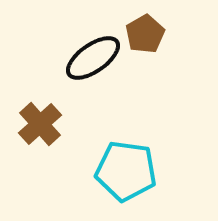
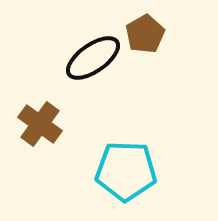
brown cross: rotated 12 degrees counterclockwise
cyan pentagon: rotated 6 degrees counterclockwise
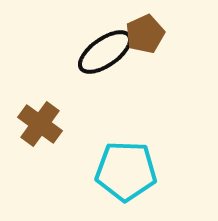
brown pentagon: rotated 6 degrees clockwise
black ellipse: moved 12 px right, 6 px up
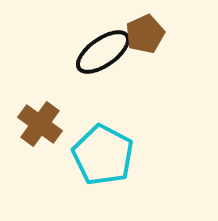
black ellipse: moved 2 px left
cyan pentagon: moved 23 px left, 16 px up; rotated 26 degrees clockwise
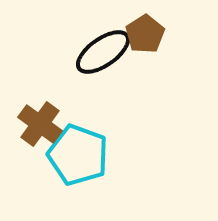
brown pentagon: rotated 9 degrees counterclockwise
cyan pentagon: moved 25 px left; rotated 8 degrees counterclockwise
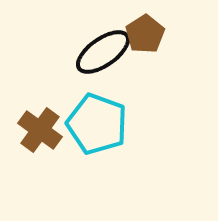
brown cross: moved 6 px down
cyan pentagon: moved 19 px right, 31 px up
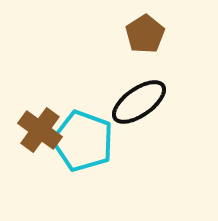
black ellipse: moved 36 px right, 50 px down
cyan pentagon: moved 14 px left, 17 px down
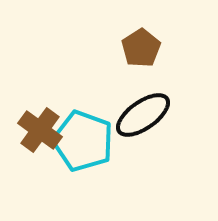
brown pentagon: moved 4 px left, 14 px down
black ellipse: moved 4 px right, 13 px down
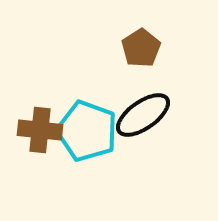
brown cross: rotated 30 degrees counterclockwise
cyan pentagon: moved 4 px right, 10 px up
